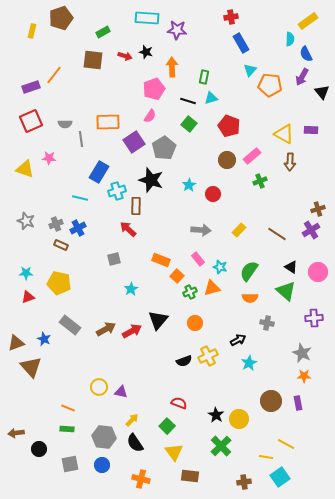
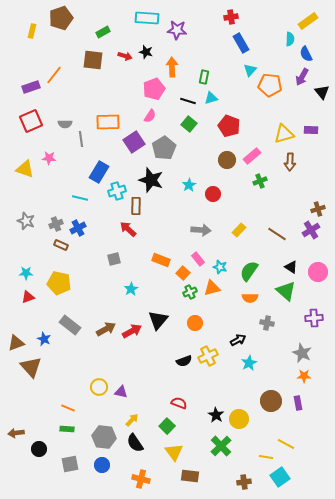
yellow triangle at (284, 134): rotated 45 degrees counterclockwise
orange square at (177, 276): moved 6 px right, 3 px up
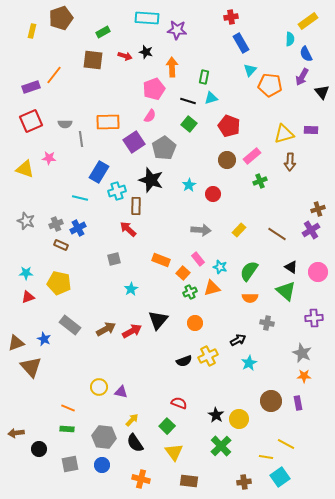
brown rectangle at (190, 476): moved 1 px left, 5 px down
